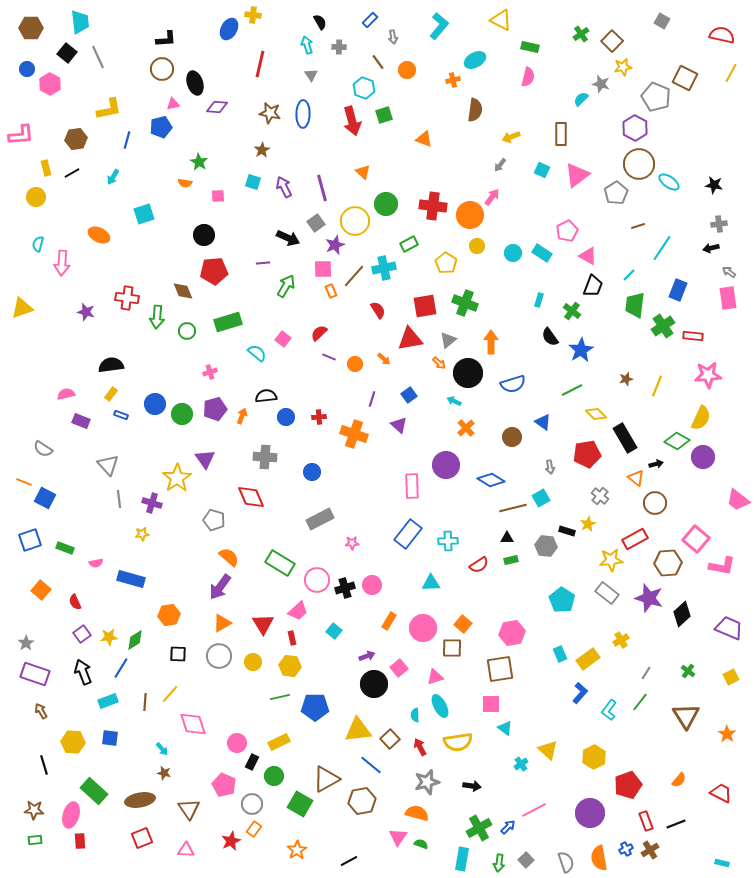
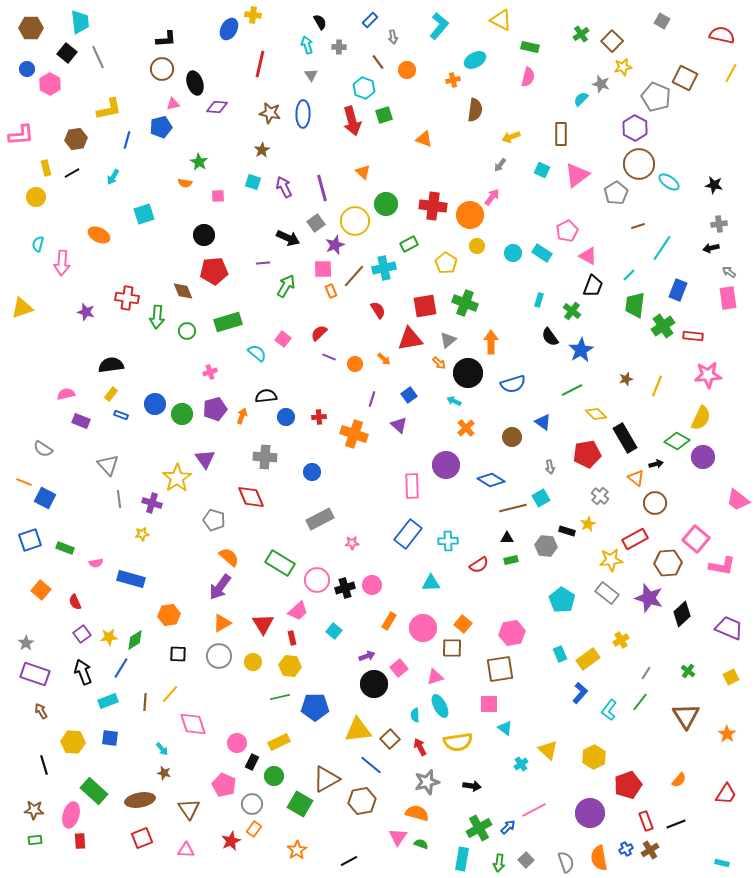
pink square at (491, 704): moved 2 px left
red trapezoid at (721, 793): moved 5 px right, 1 px down; rotated 95 degrees clockwise
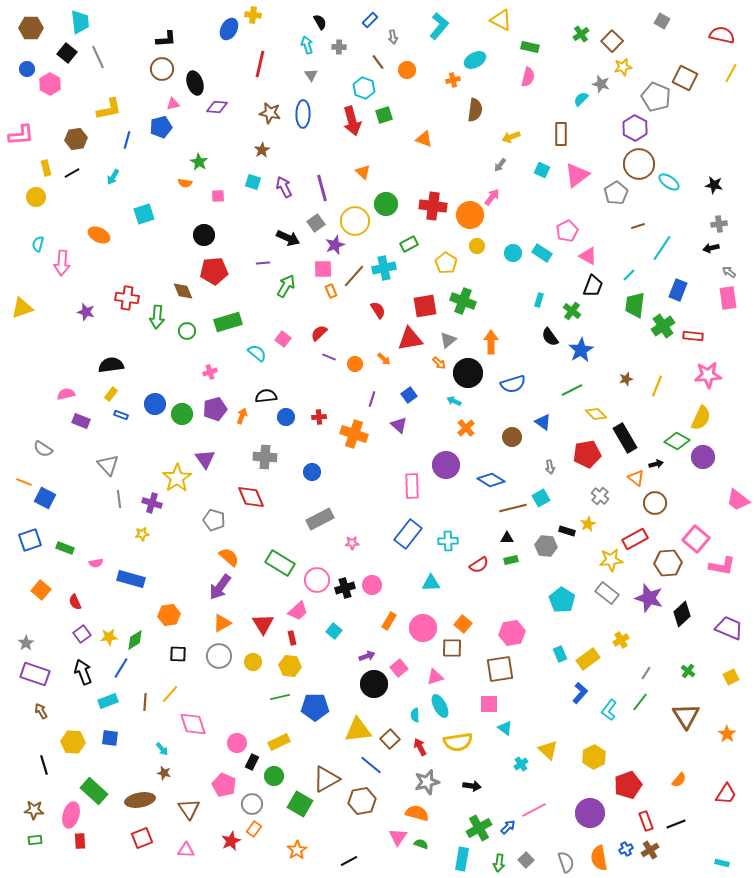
green cross at (465, 303): moved 2 px left, 2 px up
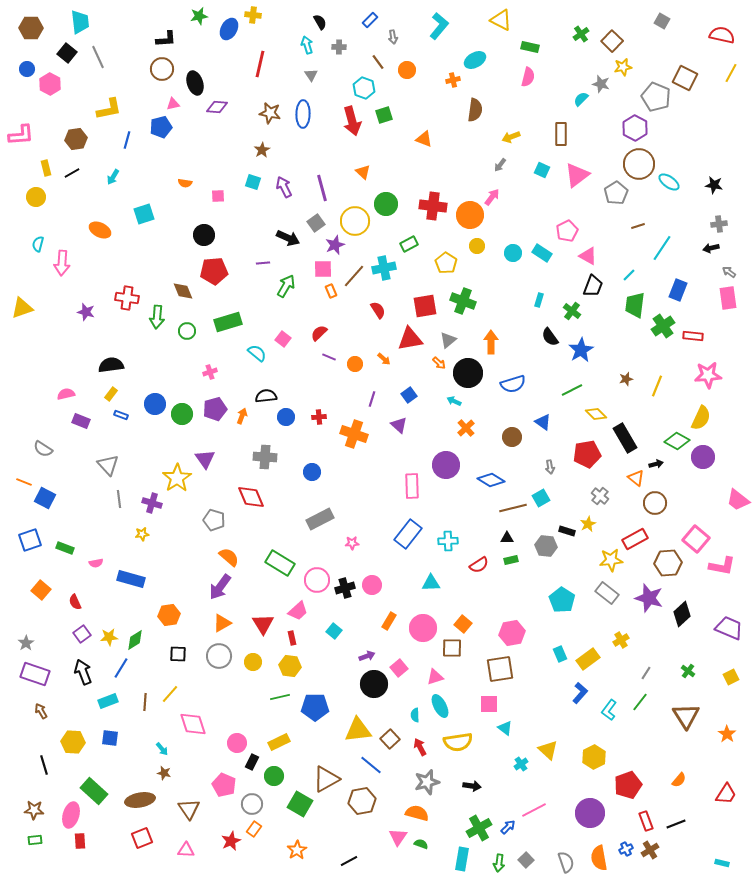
green star at (199, 162): moved 146 px up; rotated 30 degrees clockwise
orange ellipse at (99, 235): moved 1 px right, 5 px up
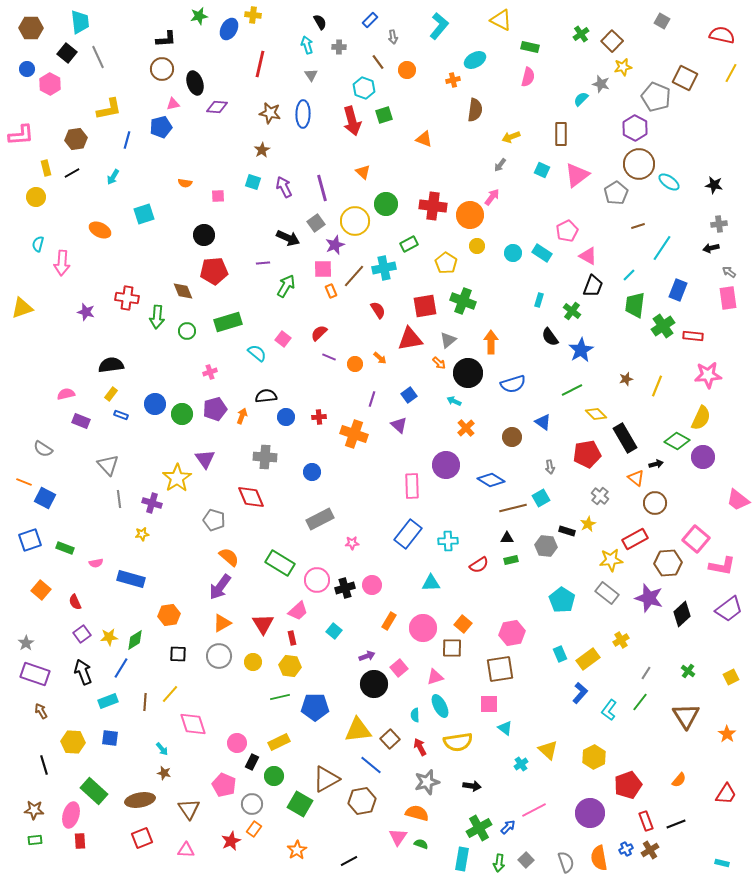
orange arrow at (384, 359): moved 4 px left, 1 px up
purple trapezoid at (729, 628): moved 19 px up; rotated 120 degrees clockwise
